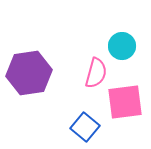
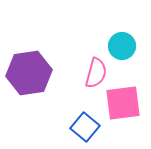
pink square: moved 2 px left, 1 px down
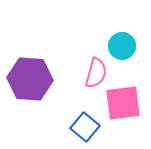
purple hexagon: moved 1 px right, 6 px down; rotated 12 degrees clockwise
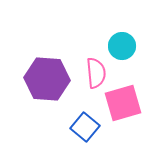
pink semicircle: rotated 20 degrees counterclockwise
purple hexagon: moved 17 px right
pink square: rotated 9 degrees counterclockwise
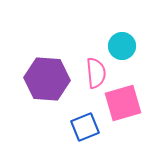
blue square: rotated 28 degrees clockwise
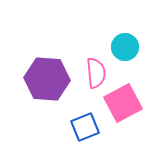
cyan circle: moved 3 px right, 1 px down
pink square: rotated 12 degrees counterclockwise
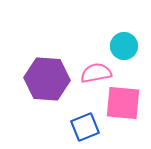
cyan circle: moved 1 px left, 1 px up
pink semicircle: rotated 96 degrees counterclockwise
pink square: rotated 33 degrees clockwise
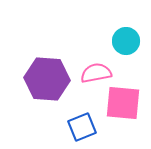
cyan circle: moved 2 px right, 5 px up
blue square: moved 3 px left
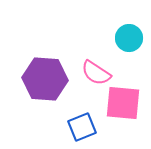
cyan circle: moved 3 px right, 3 px up
pink semicircle: rotated 136 degrees counterclockwise
purple hexagon: moved 2 px left
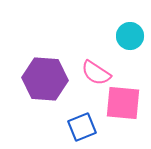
cyan circle: moved 1 px right, 2 px up
